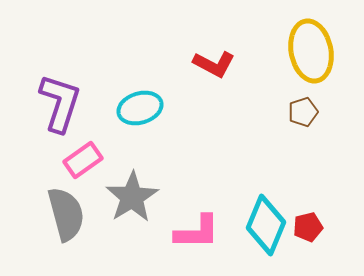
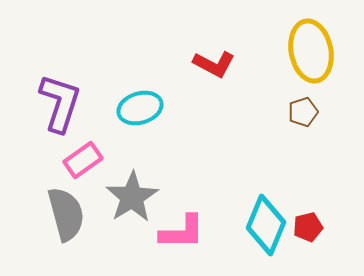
pink L-shape: moved 15 px left
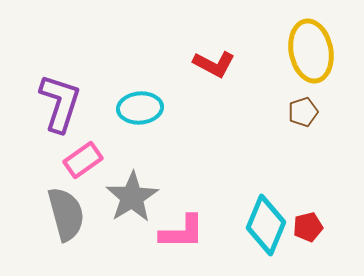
cyan ellipse: rotated 12 degrees clockwise
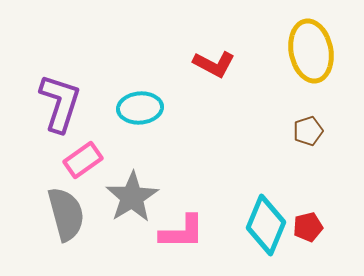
brown pentagon: moved 5 px right, 19 px down
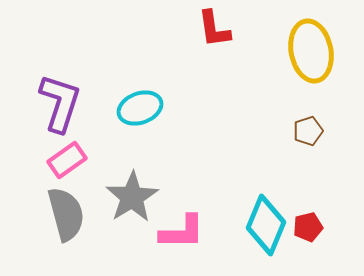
red L-shape: moved 35 px up; rotated 54 degrees clockwise
cyan ellipse: rotated 15 degrees counterclockwise
pink rectangle: moved 16 px left
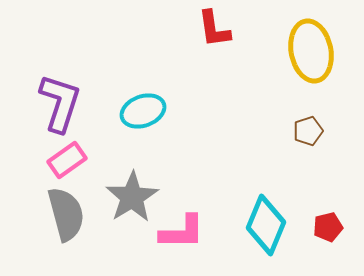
cyan ellipse: moved 3 px right, 3 px down
red pentagon: moved 20 px right
